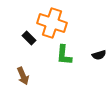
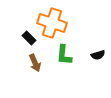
black semicircle: moved 1 px left
brown arrow: moved 12 px right, 13 px up
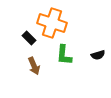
brown arrow: moved 1 px left, 3 px down
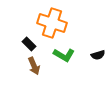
black rectangle: moved 6 px down
green L-shape: rotated 65 degrees counterclockwise
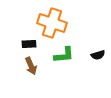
black rectangle: rotated 48 degrees counterclockwise
green L-shape: rotated 35 degrees counterclockwise
brown arrow: moved 3 px left
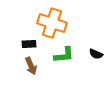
black semicircle: moved 2 px left, 1 px up; rotated 40 degrees clockwise
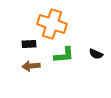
orange cross: moved 1 px down
brown arrow: rotated 108 degrees clockwise
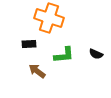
orange cross: moved 3 px left, 6 px up
brown arrow: moved 6 px right, 5 px down; rotated 42 degrees clockwise
